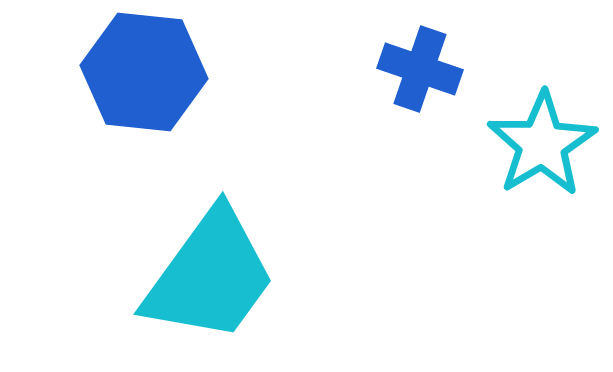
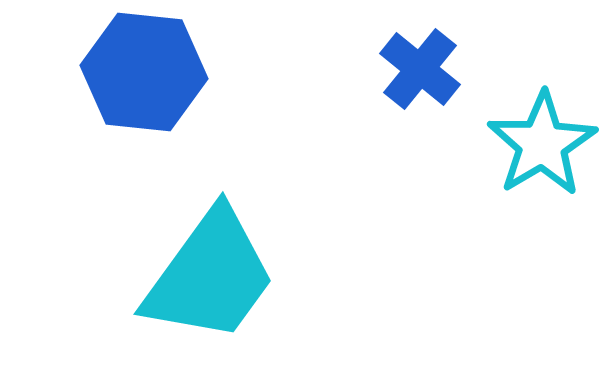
blue cross: rotated 20 degrees clockwise
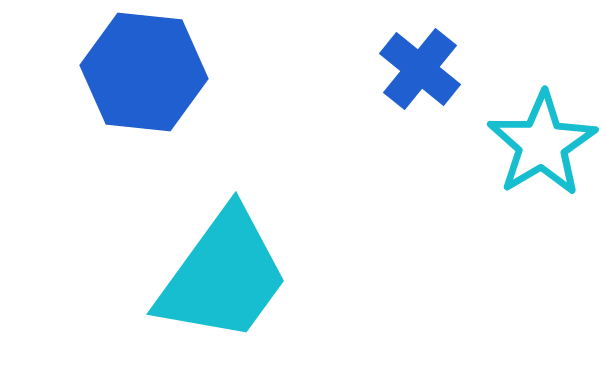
cyan trapezoid: moved 13 px right
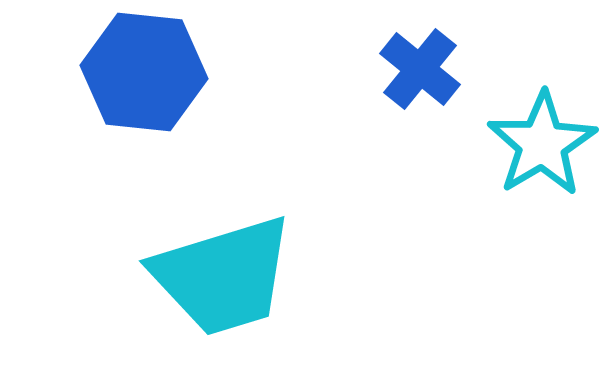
cyan trapezoid: rotated 37 degrees clockwise
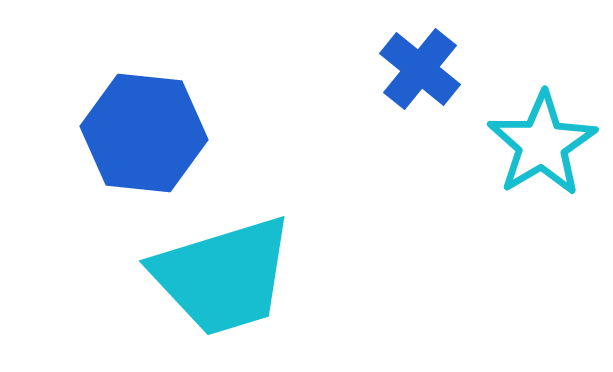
blue hexagon: moved 61 px down
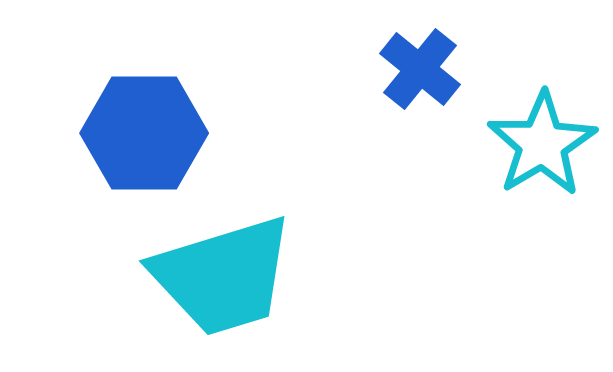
blue hexagon: rotated 6 degrees counterclockwise
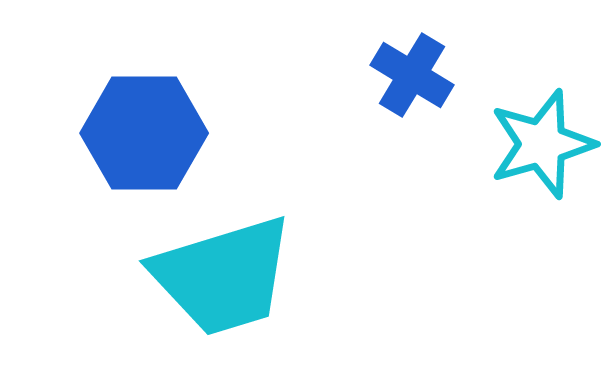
blue cross: moved 8 px left, 6 px down; rotated 8 degrees counterclockwise
cyan star: rotated 15 degrees clockwise
